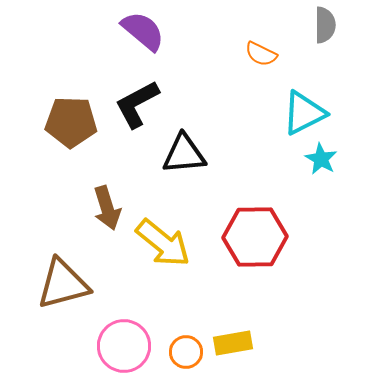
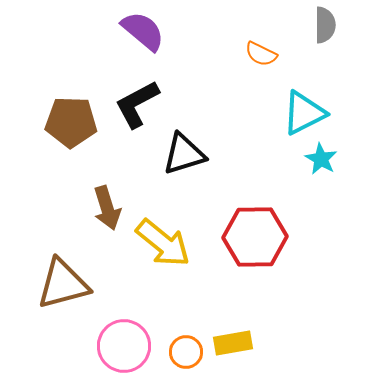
black triangle: rotated 12 degrees counterclockwise
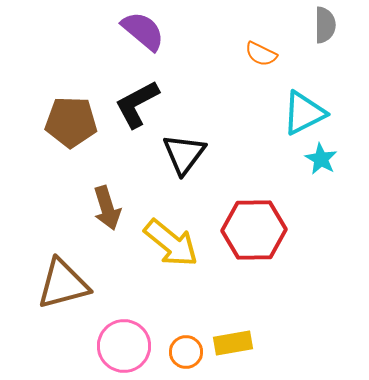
black triangle: rotated 36 degrees counterclockwise
red hexagon: moved 1 px left, 7 px up
yellow arrow: moved 8 px right
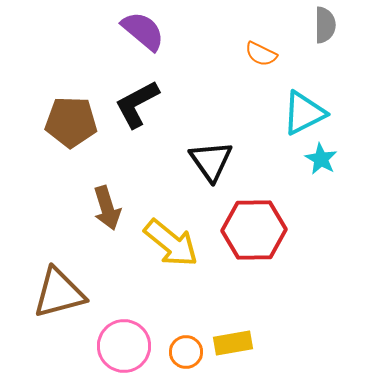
black triangle: moved 27 px right, 7 px down; rotated 12 degrees counterclockwise
brown triangle: moved 4 px left, 9 px down
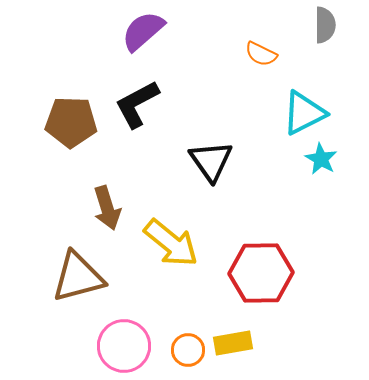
purple semicircle: rotated 81 degrees counterclockwise
red hexagon: moved 7 px right, 43 px down
brown triangle: moved 19 px right, 16 px up
orange circle: moved 2 px right, 2 px up
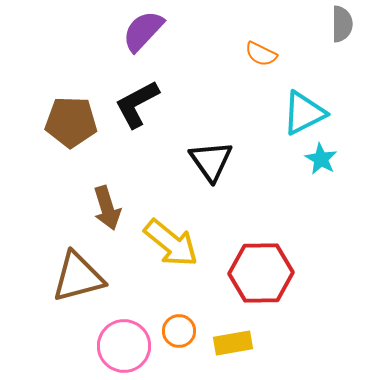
gray semicircle: moved 17 px right, 1 px up
purple semicircle: rotated 6 degrees counterclockwise
orange circle: moved 9 px left, 19 px up
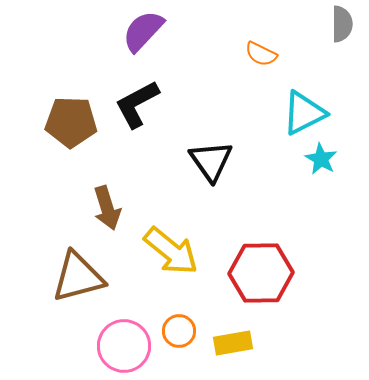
yellow arrow: moved 8 px down
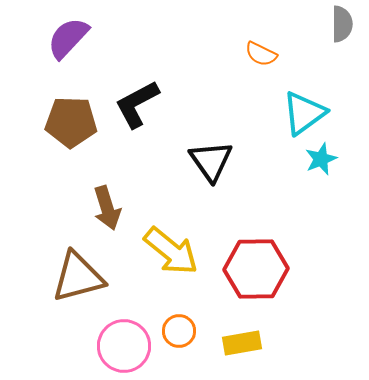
purple semicircle: moved 75 px left, 7 px down
cyan triangle: rotated 9 degrees counterclockwise
cyan star: rotated 20 degrees clockwise
red hexagon: moved 5 px left, 4 px up
yellow rectangle: moved 9 px right
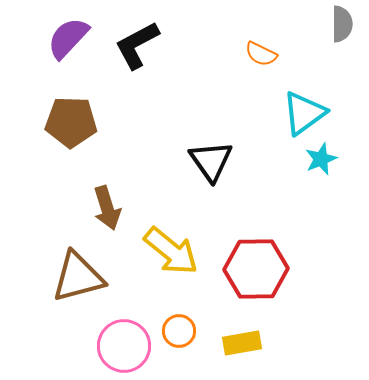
black L-shape: moved 59 px up
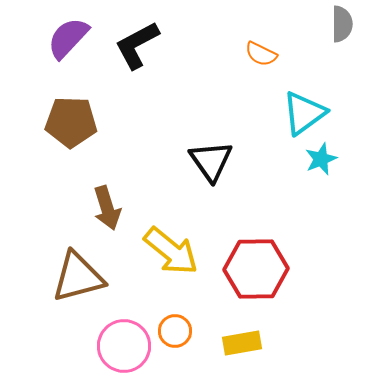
orange circle: moved 4 px left
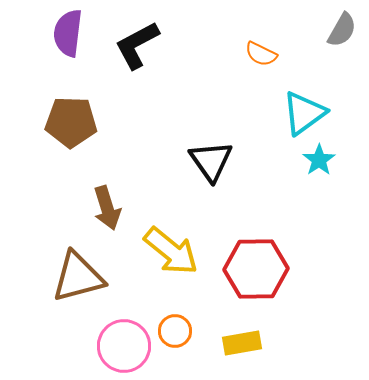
gray semicircle: moved 6 px down; rotated 30 degrees clockwise
purple semicircle: moved 5 px up; rotated 36 degrees counterclockwise
cyan star: moved 2 px left, 1 px down; rotated 12 degrees counterclockwise
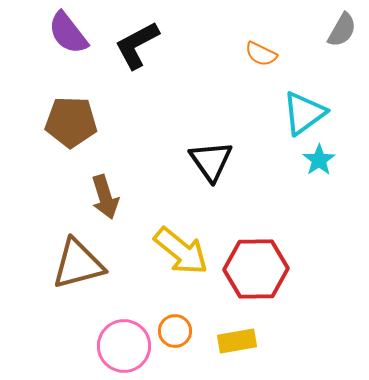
purple semicircle: rotated 45 degrees counterclockwise
brown arrow: moved 2 px left, 11 px up
yellow arrow: moved 10 px right
brown triangle: moved 13 px up
yellow rectangle: moved 5 px left, 2 px up
